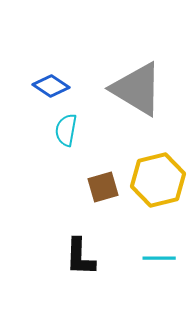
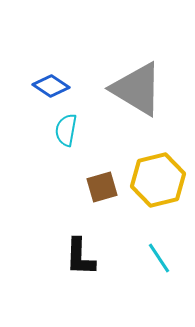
brown square: moved 1 px left
cyan line: rotated 56 degrees clockwise
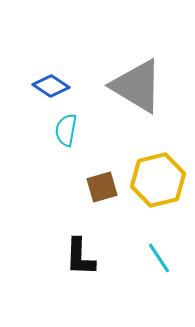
gray triangle: moved 3 px up
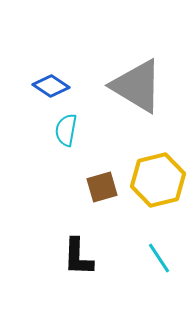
black L-shape: moved 2 px left
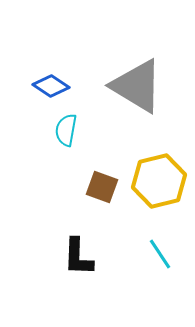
yellow hexagon: moved 1 px right, 1 px down
brown square: rotated 36 degrees clockwise
cyan line: moved 1 px right, 4 px up
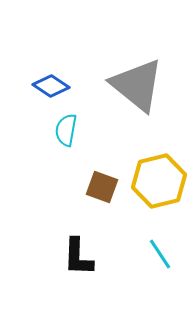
gray triangle: moved 1 px up; rotated 8 degrees clockwise
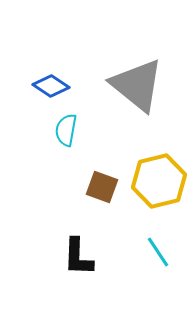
cyan line: moved 2 px left, 2 px up
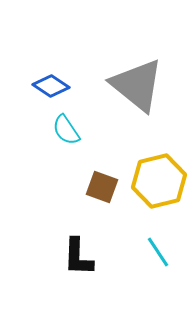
cyan semicircle: rotated 44 degrees counterclockwise
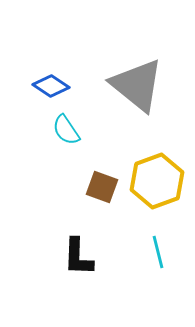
yellow hexagon: moved 2 px left; rotated 6 degrees counterclockwise
cyan line: rotated 20 degrees clockwise
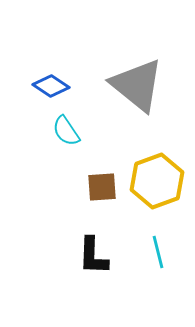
cyan semicircle: moved 1 px down
brown square: rotated 24 degrees counterclockwise
black L-shape: moved 15 px right, 1 px up
